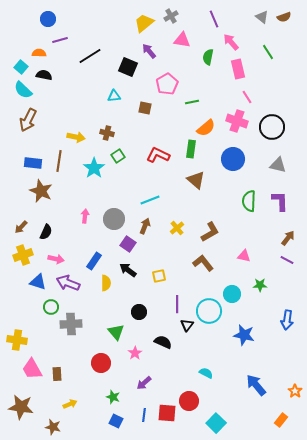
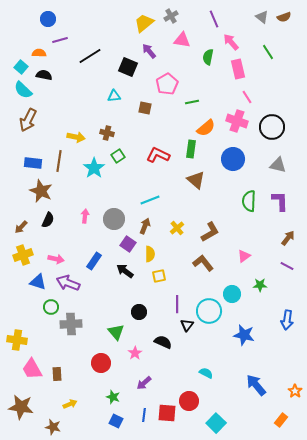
black semicircle at (46, 232): moved 2 px right, 12 px up
pink triangle at (244, 256): rotated 48 degrees counterclockwise
purple line at (287, 260): moved 6 px down
black arrow at (128, 270): moved 3 px left, 1 px down
yellow semicircle at (106, 283): moved 44 px right, 29 px up
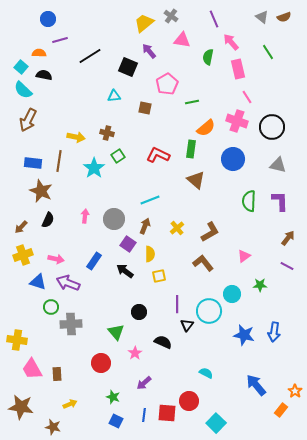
gray cross at (171, 16): rotated 24 degrees counterclockwise
blue arrow at (287, 320): moved 13 px left, 12 px down
orange rectangle at (281, 420): moved 10 px up
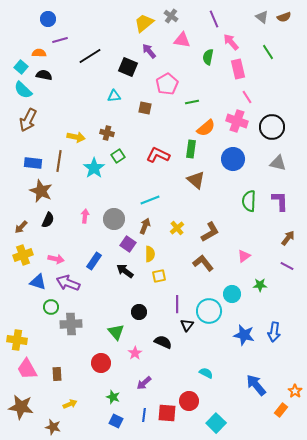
gray triangle at (278, 165): moved 2 px up
pink trapezoid at (32, 369): moved 5 px left
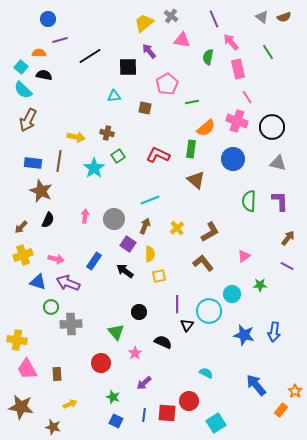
black square at (128, 67): rotated 24 degrees counterclockwise
cyan square at (216, 423): rotated 12 degrees clockwise
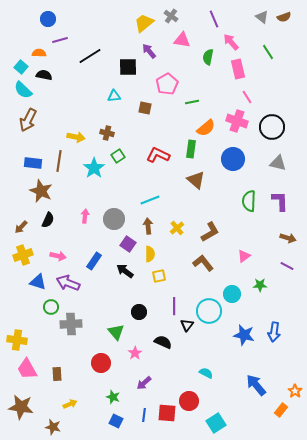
brown arrow at (145, 226): moved 3 px right; rotated 28 degrees counterclockwise
brown arrow at (288, 238): rotated 70 degrees clockwise
pink arrow at (56, 259): moved 2 px right, 3 px up
purple line at (177, 304): moved 3 px left, 2 px down
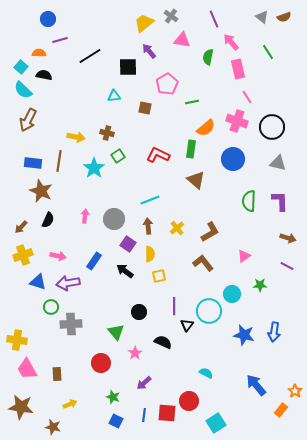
purple arrow at (68, 283): rotated 30 degrees counterclockwise
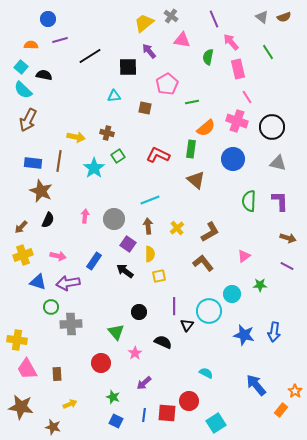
orange semicircle at (39, 53): moved 8 px left, 8 px up
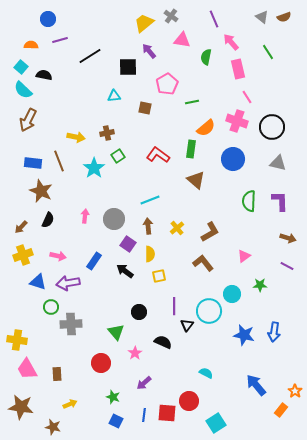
green semicircle at (208, 57): moved 2 px left
brown cross at (107, 133): rotated 24 degrees counterclockwise
red L-shape at (158, 155): rotated 10 degrees clockwise
brown line at (59, 161): rotated 30 degrees counterclockwise
